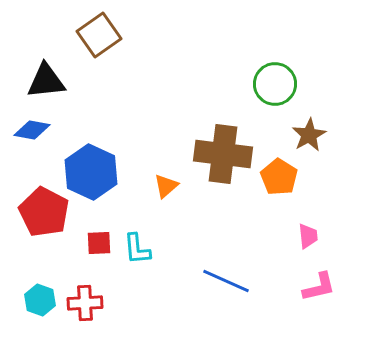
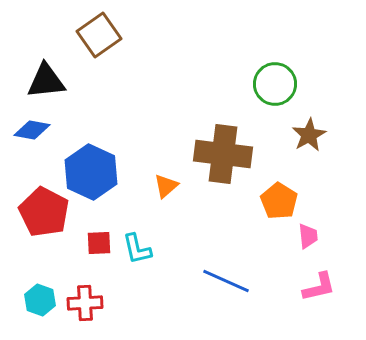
orange pentagon: moved 24 px down
cyan L-shape: rotated 8 degrees counterclockwise
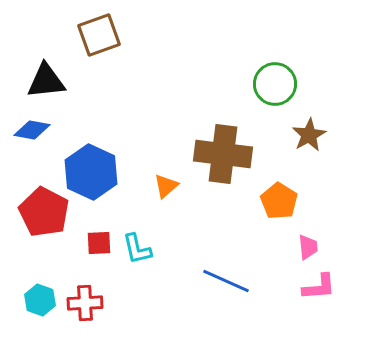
brown square: rotated 15 degrees clockwise
pink trapezoid: moved 11 px down
pink L-shape: rotated 9 degrees clockwise
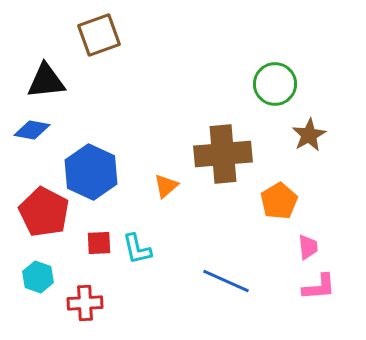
brown cross: rotated 12 degrees counterclockwise
orange pentagon: rotated 9 degrees clockwise
cyan hexagon: moved 2 px left, 23 px up
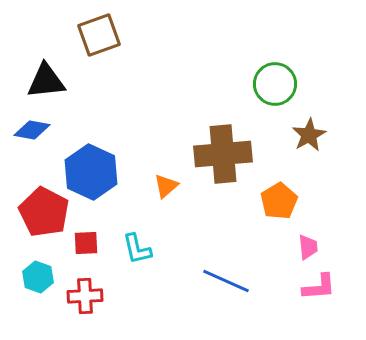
red square: moved 13 px left
red cross: moved 7 px up
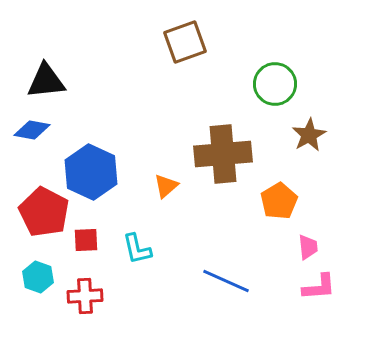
brown square: moved 86 px right, 7 px down
red square: moved 3 px up
